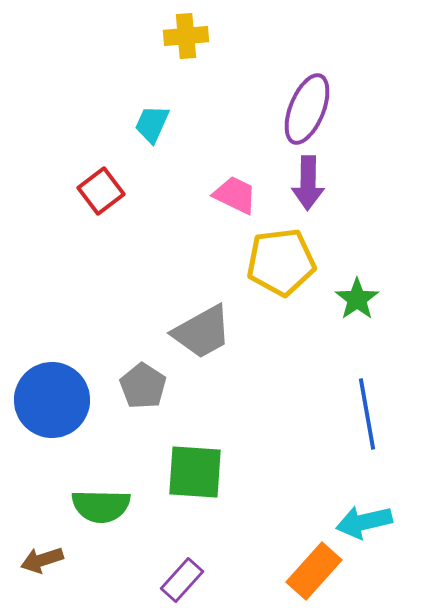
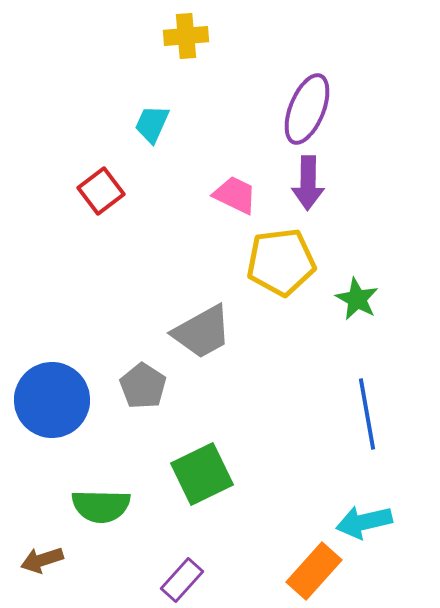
green star: rotated 9 degrees counterclockwise
green square: moved 7 px right, 2 px down; rotated 30 degrees counterclockwise
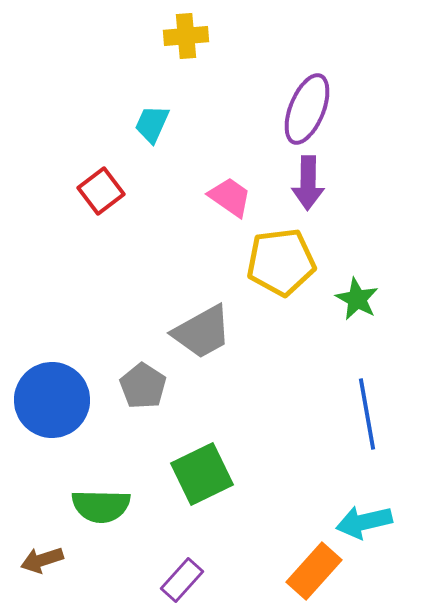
pink trapezoid: moved 5 px left, 2 px down; rotated 9 degrees clockwise
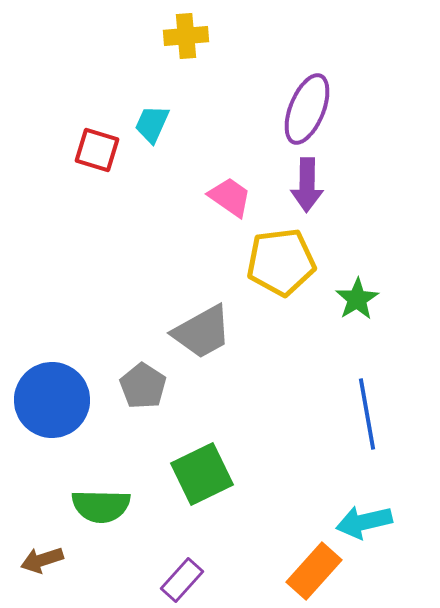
purple arrow: moved 1 px left, 2 px down
red square: moved 4 px left, 41 px up; rotated 36 degrees counterclockwise
green star: rotated 12 degrees clockwise
